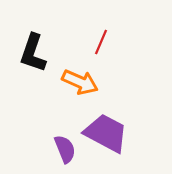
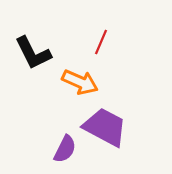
black L-shape: rotated 45 degrees counterclockwise
purple trapezoid: moved 1 px left, 6 px up
purple semicircle: rotated 48 degrees clockwise
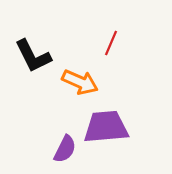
red line: moved 10 px right, 1 px down
black L-shape: moved 3 px down
purple trapezoid: moved 1 px right; rotated 33 degrees counterclockwise
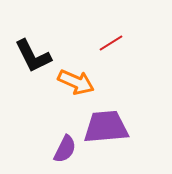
red line: rotated 35 degrees clockwise
orange arrow: moved 4 px left
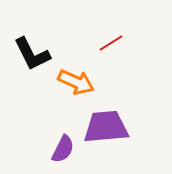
black L-shape: moved 1 px left, 2 px up
purple semicircle: moved 2 px left
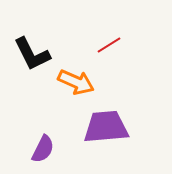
red line: moved 2 px left, 2 px down
purple semicircle: moved 20 px left
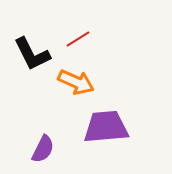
red line: moved 31 px left, 6 px up
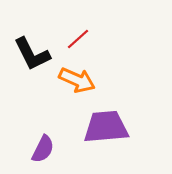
red line: rotated 10 degrees counterclockwise
orange arrow: moved 1 px right, 2 px up
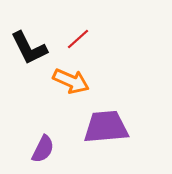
black L-shape: moved 3 px left, 6 px up
orange arrow: moved 6 px left, 1 px down
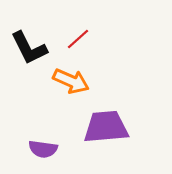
purple semicircle: rotated 72 degrees clockwise
